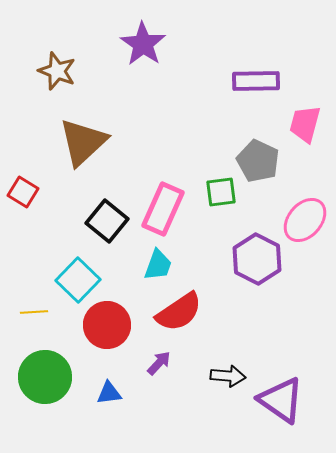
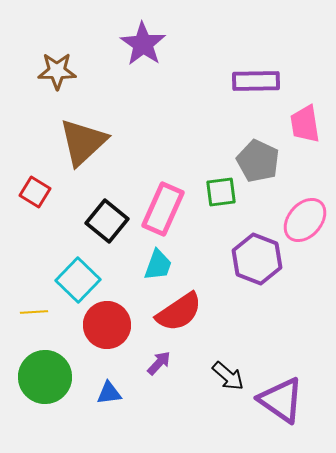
brown star: rotated 21 degrees counterclockwise
pink trapezoid: rotated 24 degrees counterclockwise
red square: moved 12 px right
purple hexagon: rotated 6 degrees counterclockwise
black arrow: rotated 36 degrees clockwise
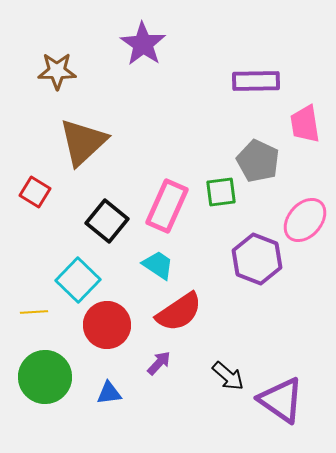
pink rectangle: moved 4 px right, 3 px up
cyan trapezoid: rotated 76 degrees counterclockwise
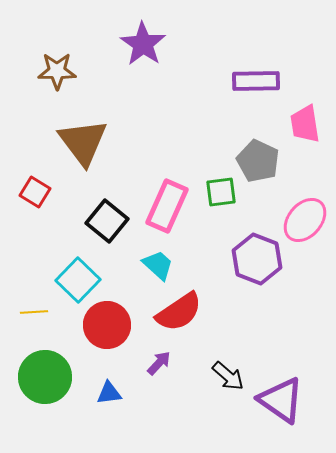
brown triangle: rotated 24 degrees counterclockwise
cyan trapezoid: rotated 8 degrees clockwise
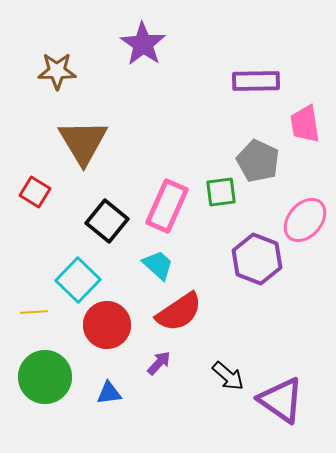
brown triangle: rotated 6 degrees clockwise
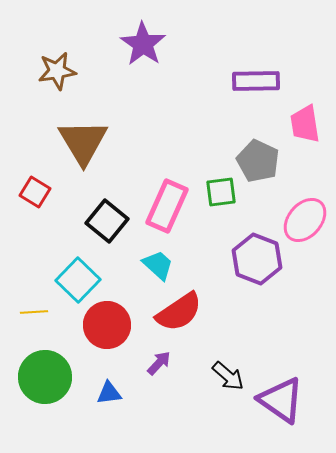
brown star: rotated 9 degrees counterclockwise
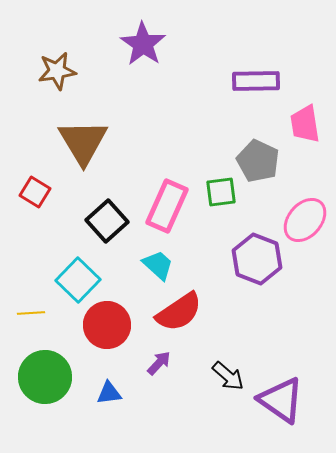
black square: rotated 9 degrees clockwise
yellow line: moved 3 px left, 1 px down
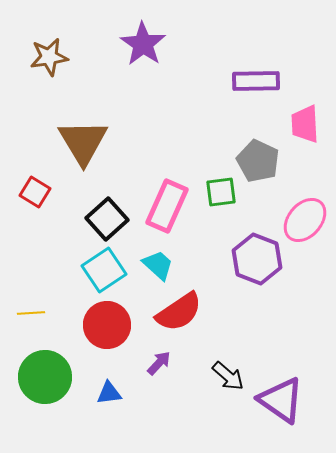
brown star: moved 8 px left, 14 px up
pink trapezoid: rotated 6 degrees clockwise
black square: moved 2 px up
cyan square: moved 26 px right, 10 px up; rotated 12 degrees clockwise
